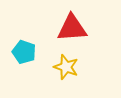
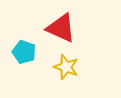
red triangle: moved 11 px left; rotated 28 degrees clockwise
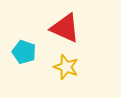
red triangle: moved 4 px right
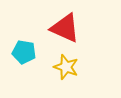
cyan pentagon: rotated 10 degrees counterclockwise
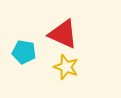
red triangle: moved 2 px left, 6 px down
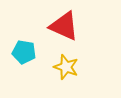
red triangle: moved 1 px right, 8 px up
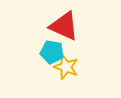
cyan pentagon: moved 28 px right
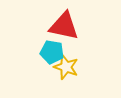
red triangle: rotated 12 degrees counterclockwise
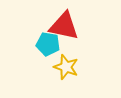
cyan pentagon: moved 4 px left, 8 px up
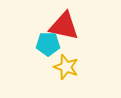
cyan pentagon: rotated 10 degrees counterclockwise
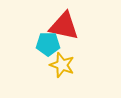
yellow star: moved 4 px left, 2 px up
